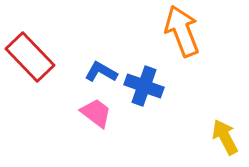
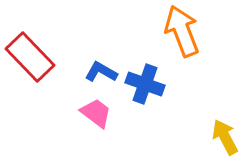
blue cross: moved 1 px right, 2 px up
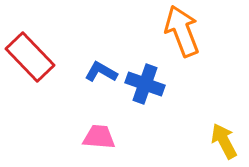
pink trapezoid: moved 3 px right, 24 px down; rotated 32 degrees counterclockwise
yellow arrow: moved 1 px left, 4 px down
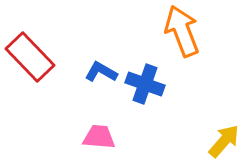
yellow arrow: rotated 69 degrees clockwise
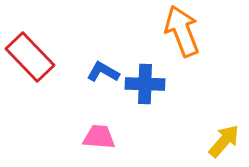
blue L-shape: moved 2 px right
blue cross: rotated 18 degrees counterclockwise
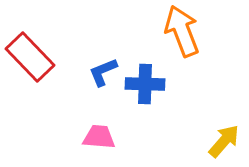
blue L-shape: rotated 52 degrees counterclockwise
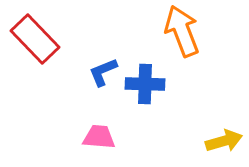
red rectangle: moved 5 px right, 18 px up
yellow arrow: rotated 33 degrees clockwise
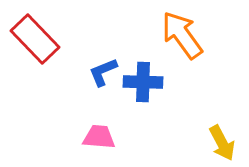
orange arrow: moved 4 px down; rotated 15 degrees counterclockwise
blue cross: moved 2 px left, 2 px up
yellow arrow: moved 2 px left, 2 px down; rotated 78 degrees clockwise
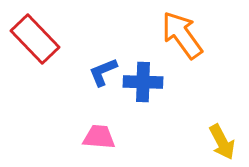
yellow arrow: moved 1 px up
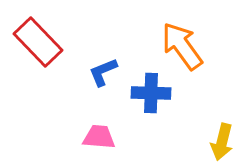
orange arrow: moved 11 px down
red rectangle: moved 3 px right, 3 px down
blue cross: moved 8 px right, 11 px down
yellow arrow: rotated 42 degrees clockwise
